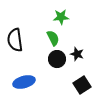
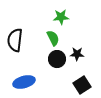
black semicircle: rotated 15 degrees clockwise
black star: rotated 16 degrees counterclockwise
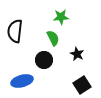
black semicircle: moved 9 px up
black star: rotated 24 degrees clockwise
black circle: moved 13 px left, 1 px down
blue ellipse: moved 2 px left, 1 px up
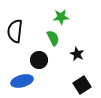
black circle: moved 5 px left
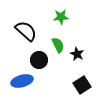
black semicircle: moved 11 px right; rotated 125 degrees clockwise
green semicircle: moved 5 px right, 7 px down
